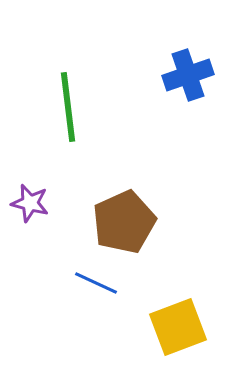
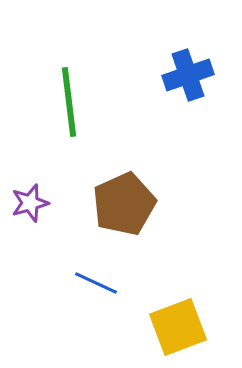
green line: moved 1 px right, 5 px up
purple star: rotated 30 degrees counterclockwise
brown pentagon: moved 18 px up
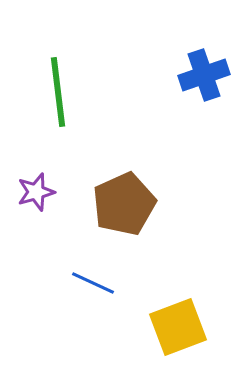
blue cross: moved 16 px right
green line: moved 11 px left, 10 px up
purple star: moved 6 px right, 11 px up
blue line: moved 3 px left
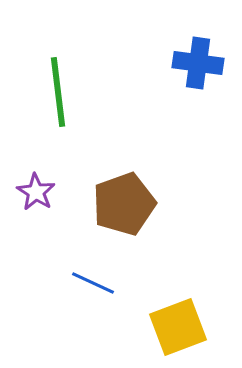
blue cross: moved 6 px left, 12 px up; rotated 27 degrees clockwise
purple star: rotated 24 degrees counterclockwise
brown pentagon: rotated 4 degrees clockwise
